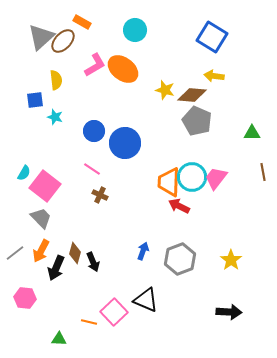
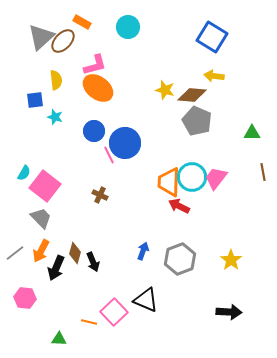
cyan circle at (135, 30): moved 7 px left, 3 px up
pink L-shape at (95, 65): rotated 15 degrees clockwise
orange ellipse at (123, 69): moved 25 px left, 19 px down
pink line at (92, 169): moved 17 px right, 14 px up; rotated 30 degrees clockwise
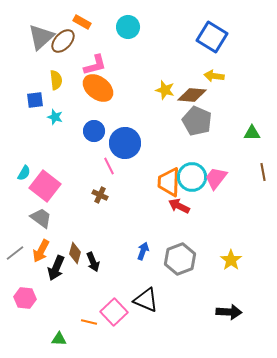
pink line at (109, 155): moved 11 px down
gray trapezoid at (41, 218): rotated 10 degrees counterclockwise
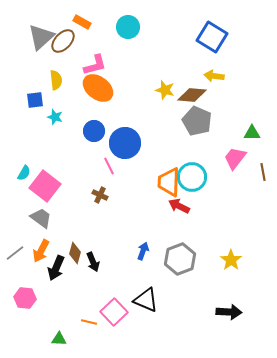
pink trapezoid at (216, 178): moved 19 px right, 20 px up
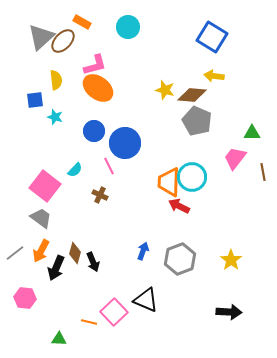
cyan semicircle at (24, 173): moved 51 px right, 3 px up; rotated 14 degrees clockwise
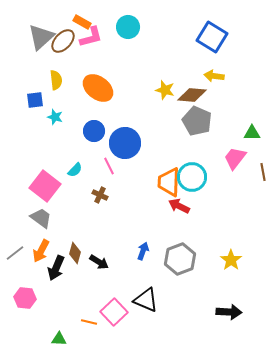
pink L-shape at (95, 65): moved 4 px left, 28 px up
black arrow at (93, 262): moved 6 px right; rotated 36 degrees counterclockwise
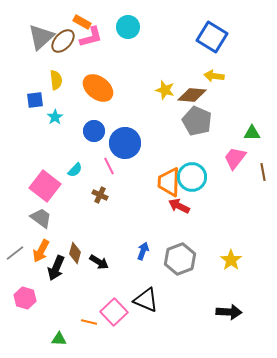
cyan star at (55, 117): rotated 21 degrees clockwise
pink hexagon at (25, 298): rotated 10 degrees clockwise
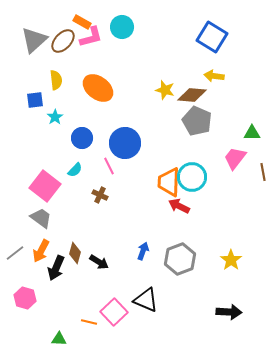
cyan circle at (128, 27): moved 6 px left
gray triangle at (41, 37): moved 7 px left, 3 px down
blue circle at (94, 131): moved 12 px left, 7 px down
